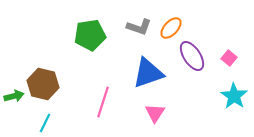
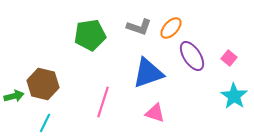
pink triangle: rotated 45 degrees counterclockwise
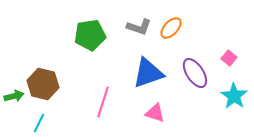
purple ellipse: moved 3 px right, 17 px down
cyan line: moved 6 px left
